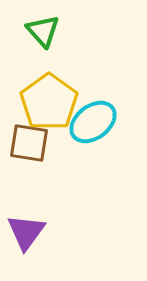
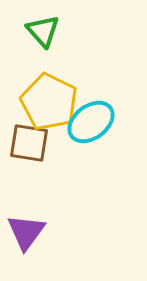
yellow pentagon: rotated 10 degrees counterclockwise
cyan ellipse: moved 2 px left
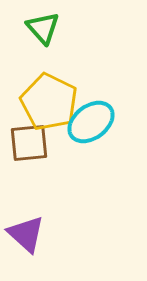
green triangle: moved 3 px up
brown square: rotated 15 degrees counterclockwise
purple triangle: moved 2 px down; rotated 24 degrees counterclockwise
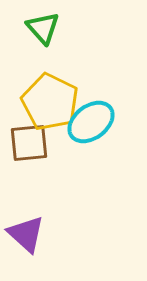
yellow pentagon: moved 1 px right
